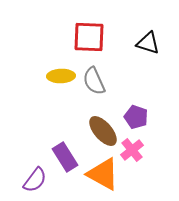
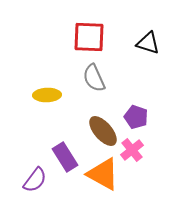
yellow ellipse: moved 14 px left, 19 px down
gray semicircle: moved 3 px up
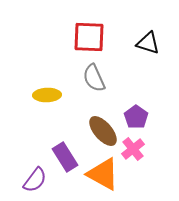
purple pentagon: rotated 15 degrees clockwise
pink cross: moved 1 px right, 1 px up
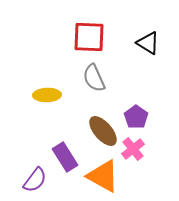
black triangle: rotated 15 degrees clockwise
orange triangle: moved 2 px down
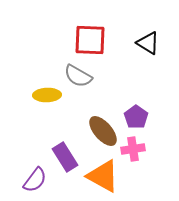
red square: moved 1 px right, 3 px down
gray semicircle: moved 16 px left, 2 px up; rotated 36 degrees counterclockwise
pink cross: rotated 30 degrees clockwise
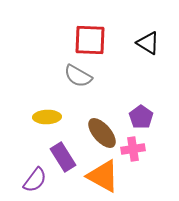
yellow ellipse: moved 22 px down
purple pentagon: moved 5 px right
brown ellipse: moved 1 px left, 2 px down
purple rectangle: moved 2 px left
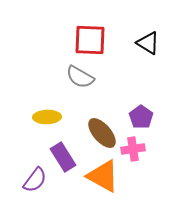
gray semicircle: moved 2 px right, 1 px down
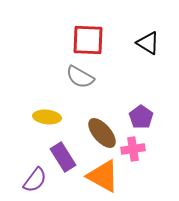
red square: moved 2 px left
yellow ellipse: rotated 8 degrees clockwise
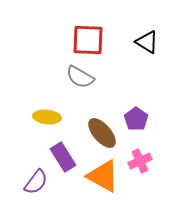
black triangle: moved 1 px left, 1 px up
purple pentagon: moved 5 px left, 2 px down
pink cross: moved 7 px right, 12 px down; rotated 15 degrees counterclockwise
purple semicircle: moved 1 px right, 2 px down
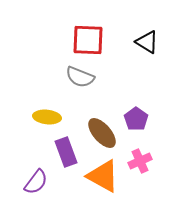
gray semicircle: rotated 8 degrees counterclockwise
purple rectangle: moved 3 px right, 5 px up; rotated 12 degrees clockwise
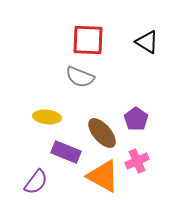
purple rectangle: rotated 48 degrees counterclockwise
pink cross: moved 3 px left
